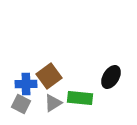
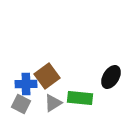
brown square: moved 2 px left
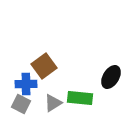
brown square: moved 3 px left, 10 px up
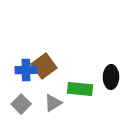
black ellipse: rotated 30 degrees counterclockwise
blue cross: moved 14 px up
green rectangle: moved 9 px up
gray square: rotated 18 degrees clockwise
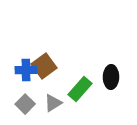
green rectangle: rotated 55 degrees counterclockwise
gray square: moved 4 px right
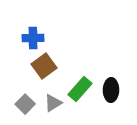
blue cross: moved 7 px right, 32 px up
black ellipse: moved 13 px down
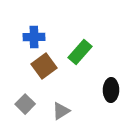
blue cross: moved 1 px right, 1 px up
green rectangle: moved 37 px up
gray triangle: moved 8 px right, 8 px down
